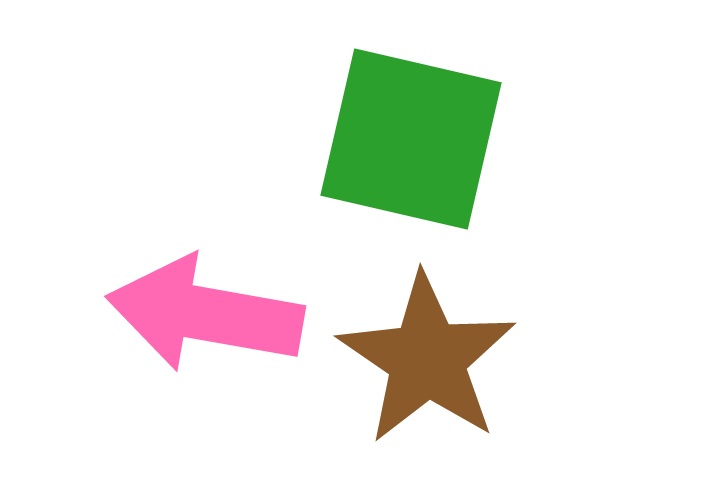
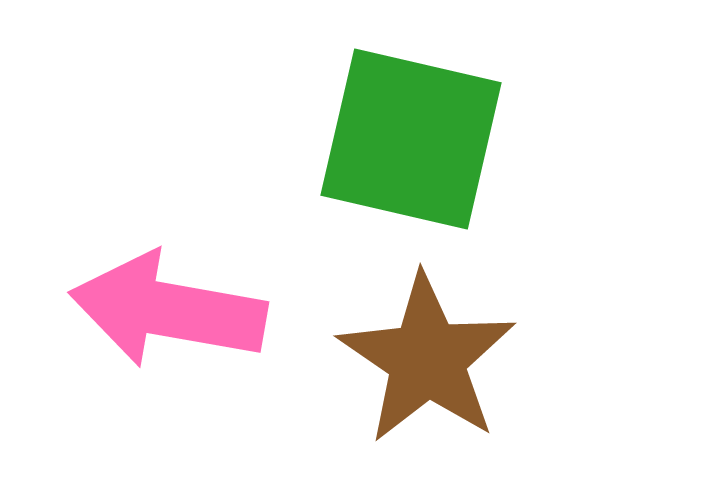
pink arrow: moved 37 px left, 4 px up
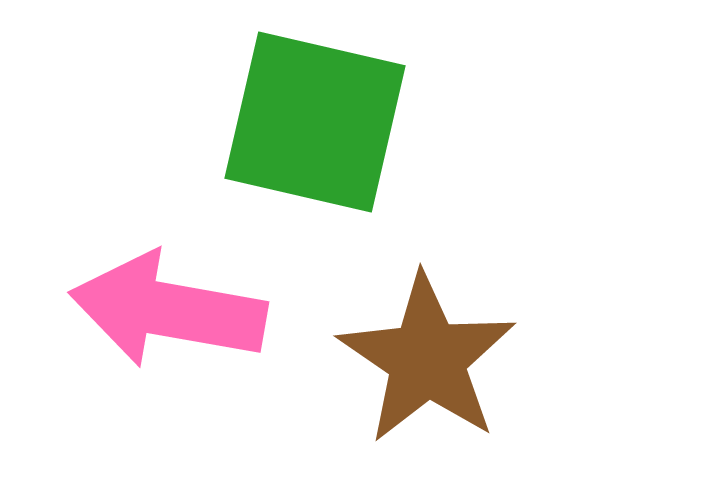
green square: moved 96 px left, 17 px up
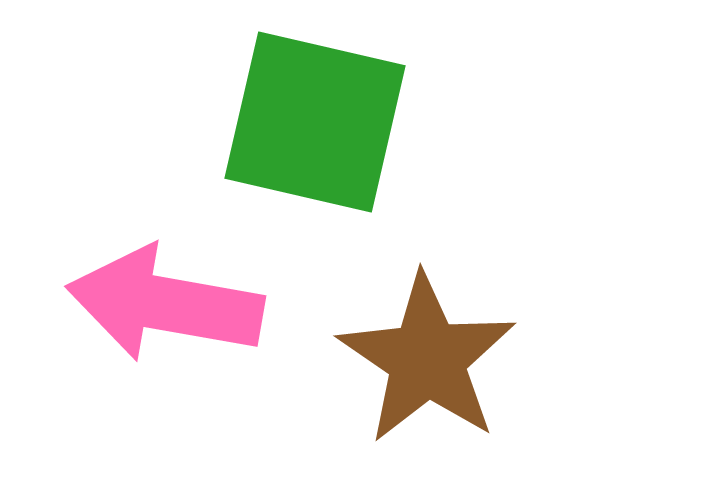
pink arrow: moved 3 px left, 6 px up
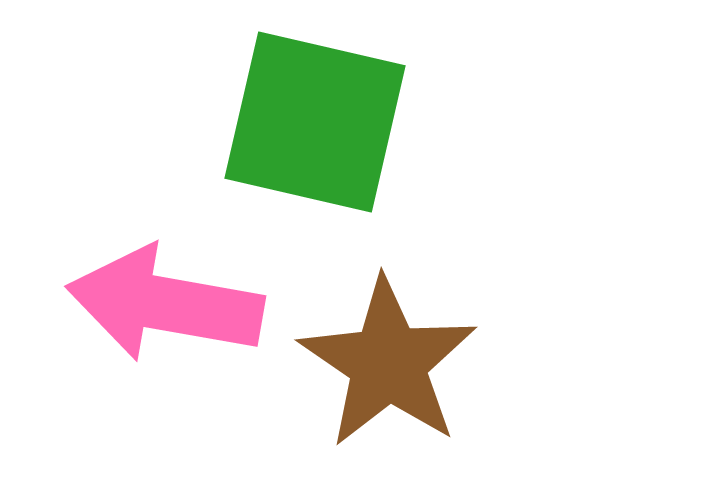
brown star: moved 39 px left, 4 px down
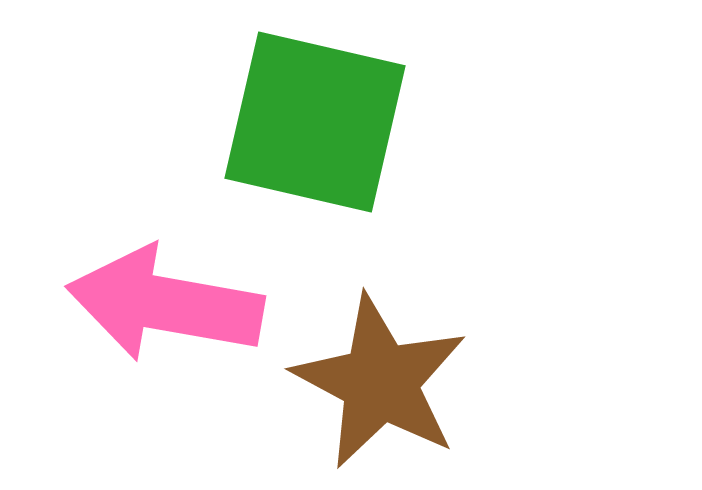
brown star: moved 8 px left, 19 px down; rotated 6 degrees counterclockwise
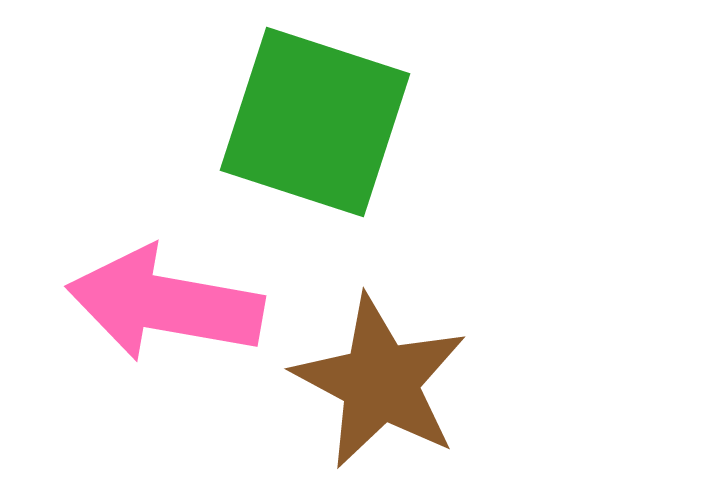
green square: rotated 5 degrees clockwise
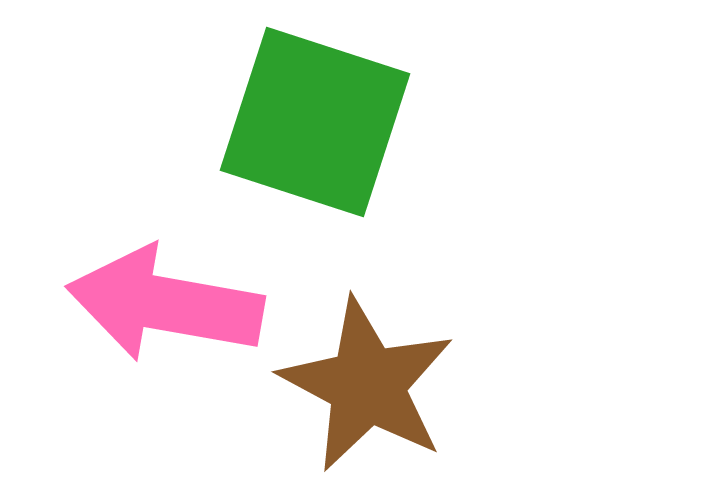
brown star: moved 13 px left, 3 px down
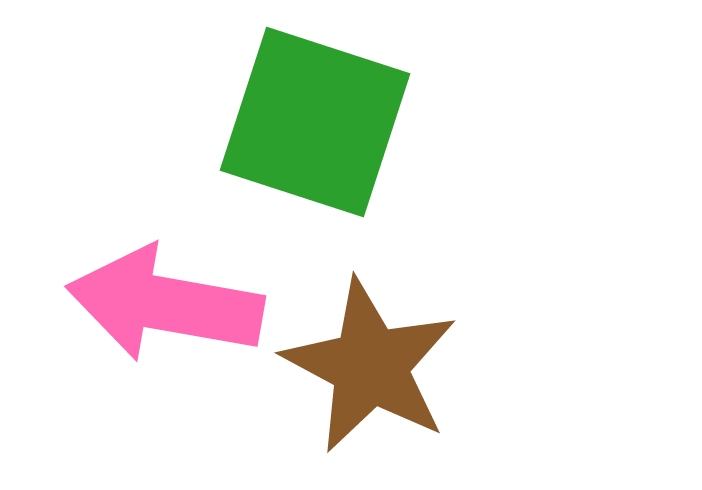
brown star: moved 3 px right, 19 px up
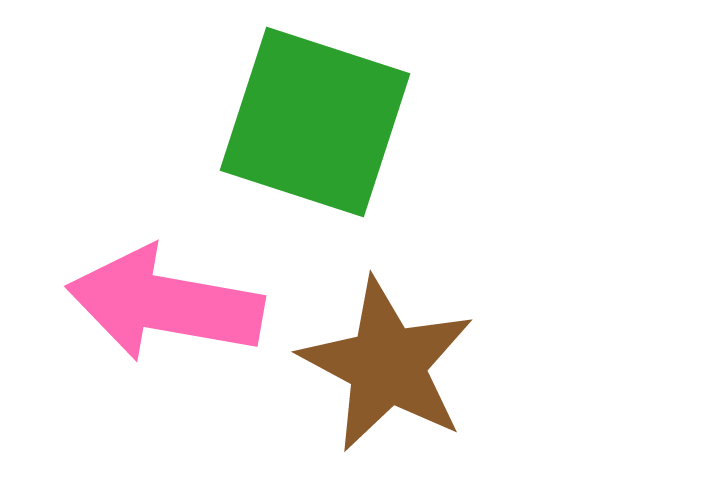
brown star: moved 17 px right, 1 px up
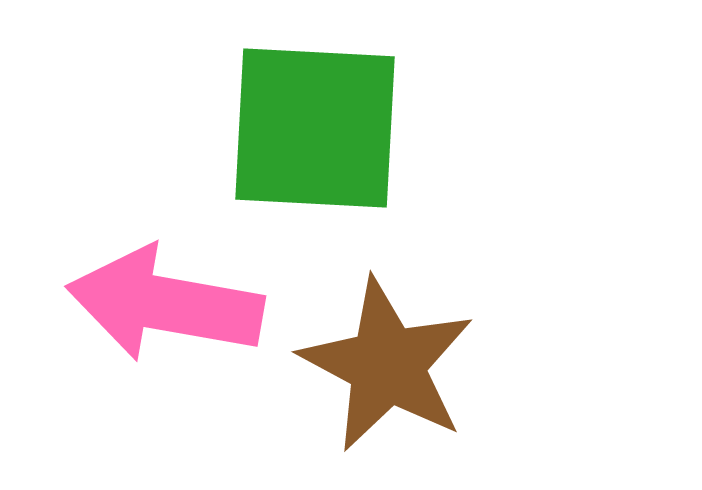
green square: moved 6 px down; rotated 15 degrees counterclockwise
